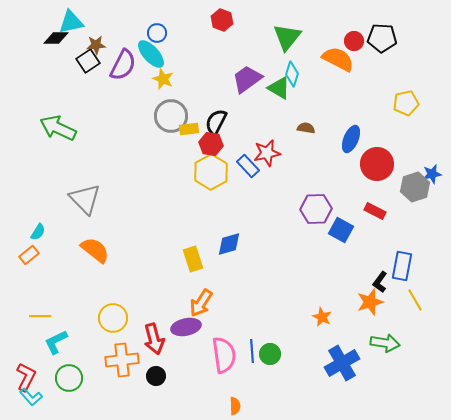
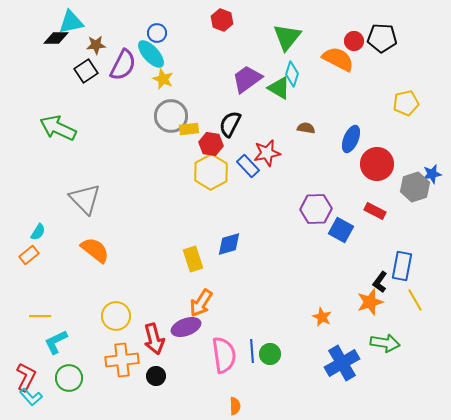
black square at (88, 61): moved 2 px left, 10 px down
black semicircle at (216, 122): moved 14 px right, 2 px down
yellow circle at (113, 318): moved 3 px right, 2 px up
purple ellipse at (186, 327): rotated 8 degrees counterclockwise
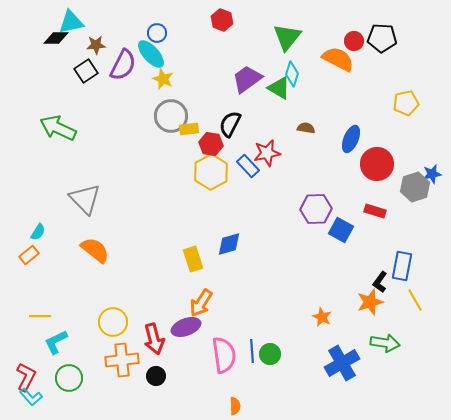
red rectangle at (375, 211): rotated 10 degrees counterclockwise
yellow circle at (116, 316): moved 3 px left, 6 px down
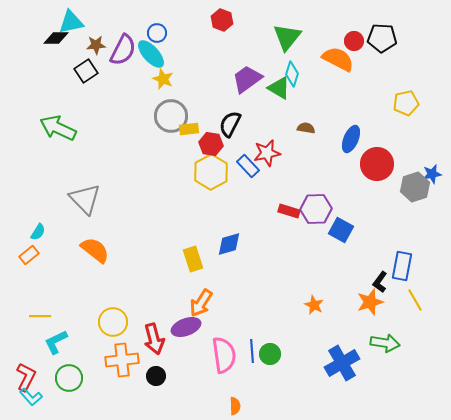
purple semicircle at (123, 65): moved 15 px up
red rectangle at (375, 211): moved 86 px left
orange star at (322, 317): moved 8 px left, 12 px up
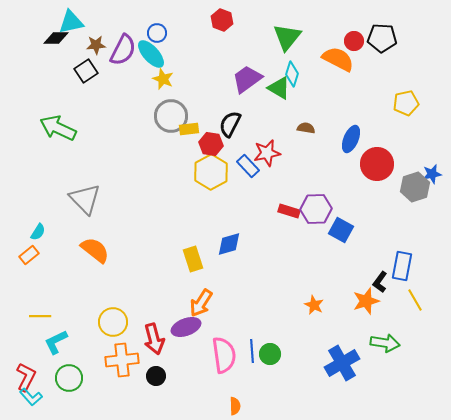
orange star at (370, 302): moved 4 px left, 1 px up
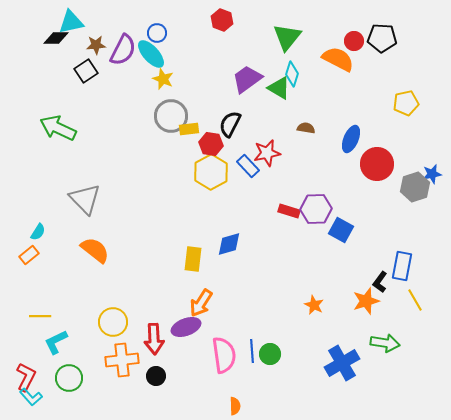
yellow rectangle at (193, 259): rotated 25 degrees clockwise
red arrow at (154, 339): rotated 12 degrees clockwise
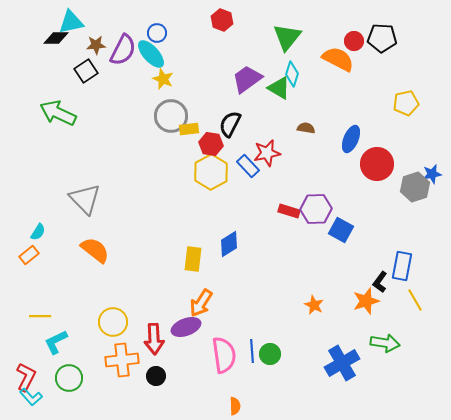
green arrow at (58, 128): moved 15 px up
blue diamond at (229, 244): rotated 16 degrees counterclockwise
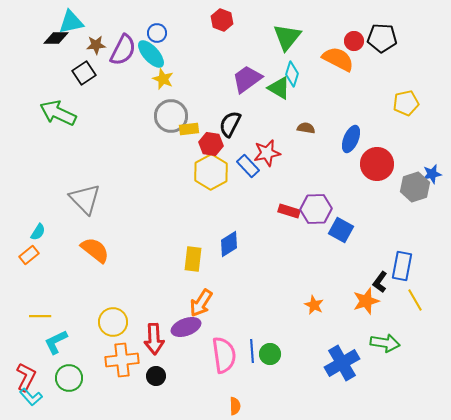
black square at (86, 71): moved 2 px left, 2 px down
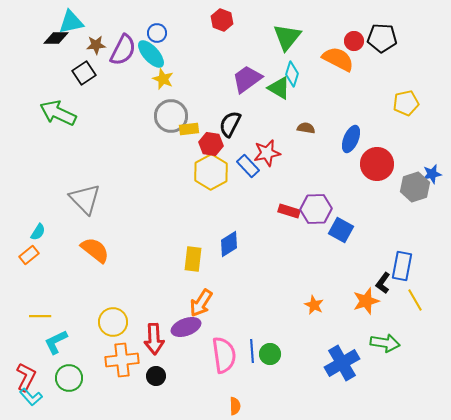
black L-shape at (380, 282): moved 3 px right, 1 px down
